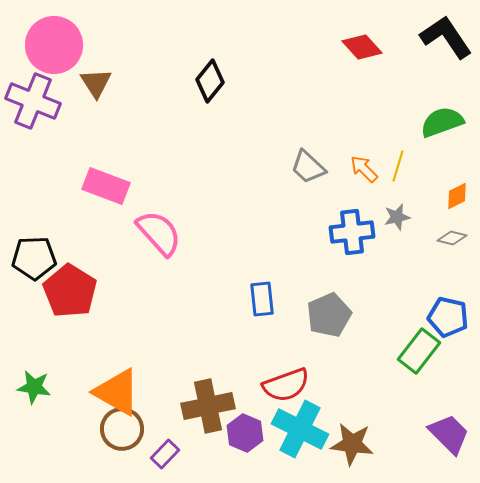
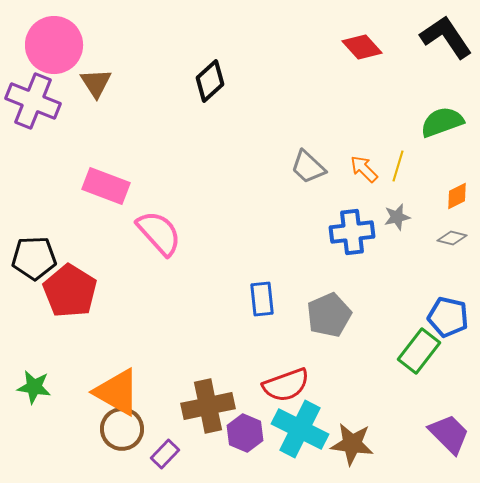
black diamond: rotated 9 degrees clockwise
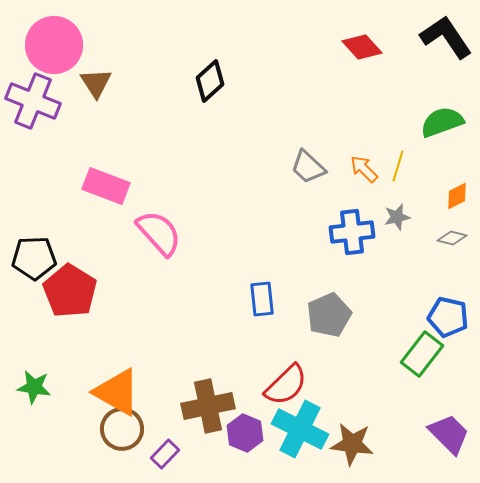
green rectangle: moved 3 px right, 3 px down
red semicircle: rotated 24 degrees counterclockwise
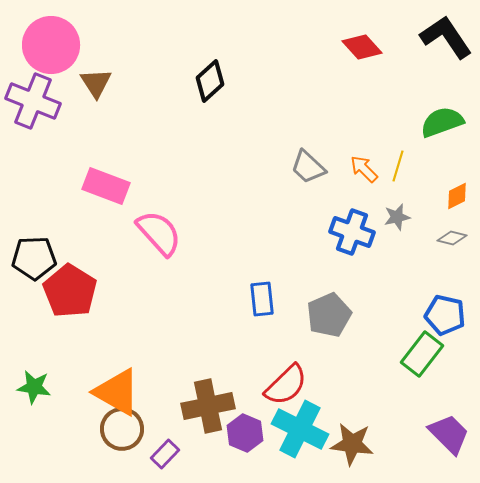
pink circle: moved 3 px left
blue cross: rotated 27 degrees clockwise
blue pentagon: moved 3 px left, 2 px up
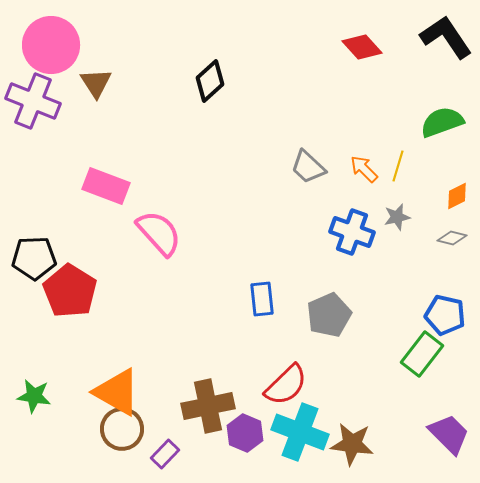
green star: moved 9 px down
cyan cross: moved 3 px down; rotated 6 degrees counterclockwise
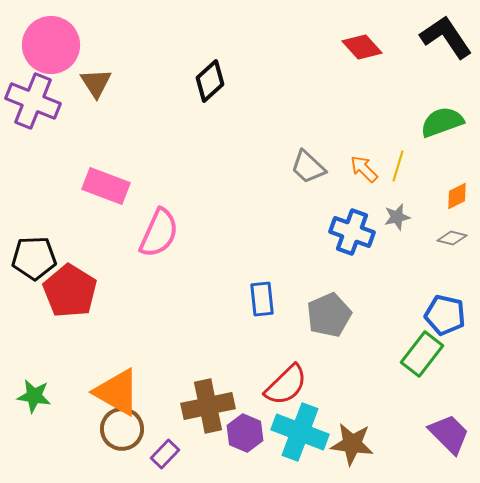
pink semicircle: rotated 66 degrees clockwise
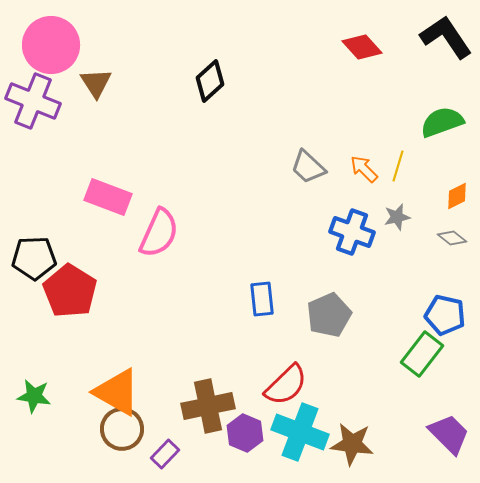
pink rectangle: moved 2 px right, 11 px down
gray diamond: rotated 24 degrees clockwise
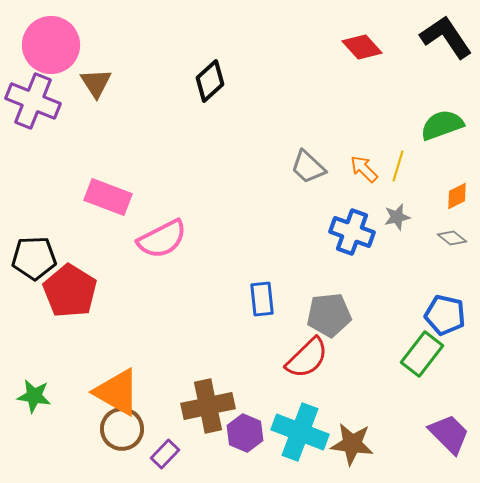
green semicircle: moved 3 px down
pink semicircle: moved 3 px right, 6 px down; rotated 39 degrees clockwise
gray pentagon: rotated 18 degrees clockwise
red semicircle: moved 21 px right, 27 px up
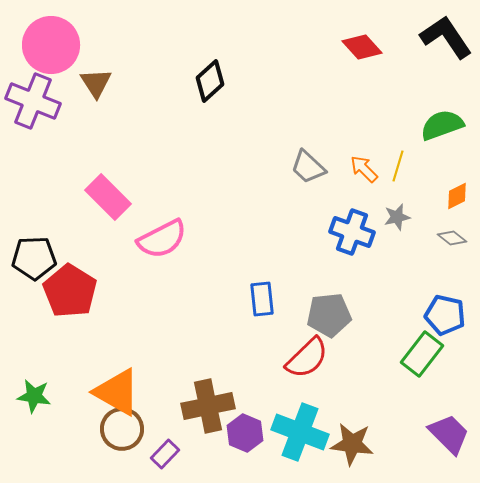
pink rectangle: rotated 24 degrees clockwise
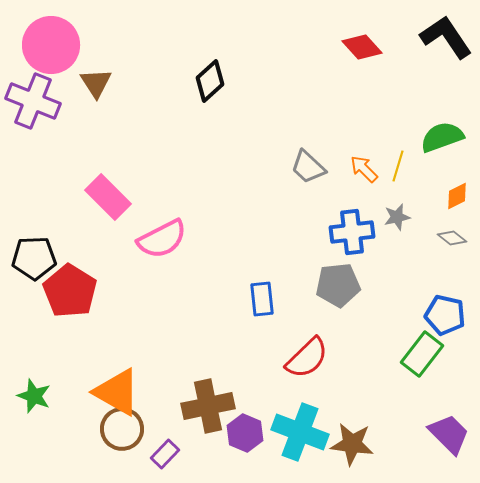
green semicircle: moved 12 px down
blue cross: rotated 27 degrees counterclockwise
gray pentagon: moved 9 px right, 30 px up
green star: rotated 12 degrees clockwise
